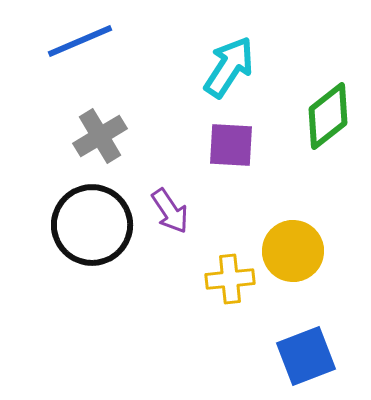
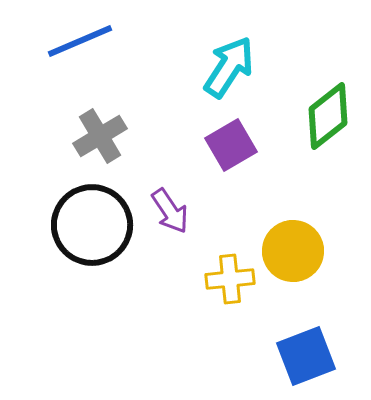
purple square: rotated 33 degrees counterclockwise
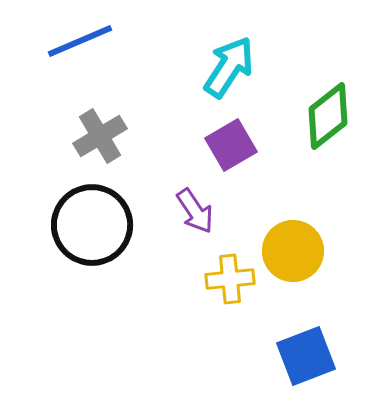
purple arrow: moved 25 px right
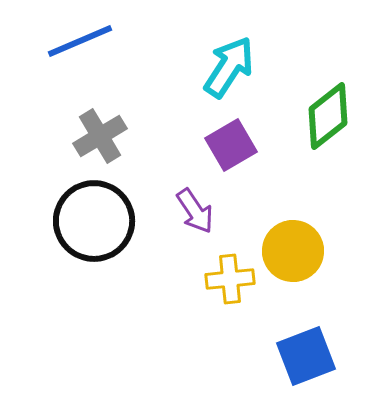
black circle: moved 2 px right, 4 px up
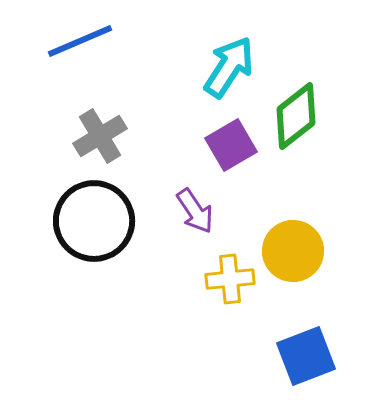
green diamond: moved 32 px left
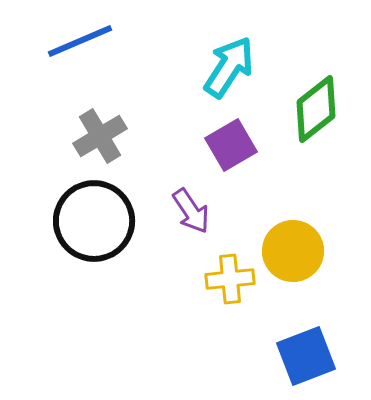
green diamond: moved 20 px right, 7 px up
purple arrow: moved 4 px left
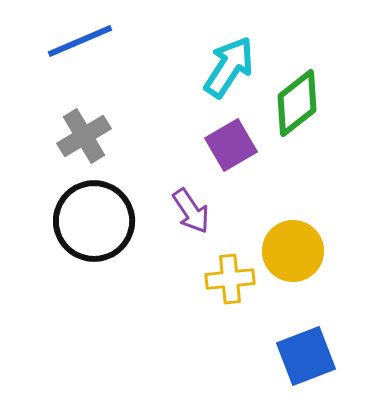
green diamond: moved 19 px left, 6 px up
gray cross: moved 16 px left
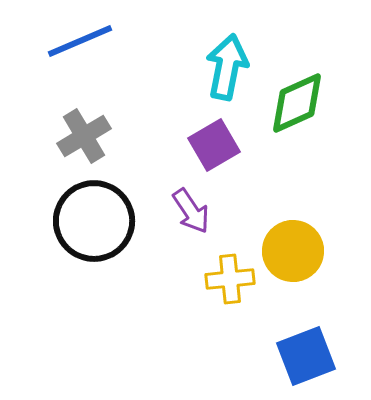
cyan arrow: moved 2 px left; rotated 22 degrees counterclockwise
green diamond: rotated 14 degrees clockwise
purple square: moved 17 px left
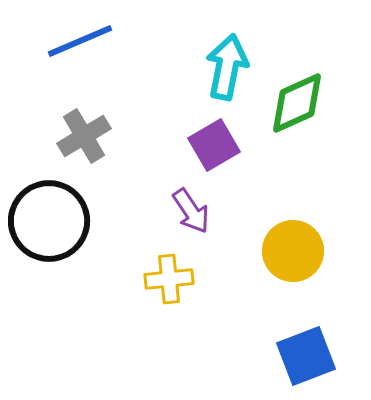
black circle: moved 45 px left
yellow cross: moved 61 px left
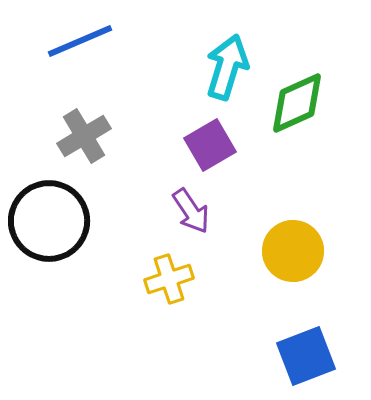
cyan arrow: rotated 6 degrees clockwise
purple square: moved 4 px left
yellow cross: rotated 12 degrees counterclockwise
